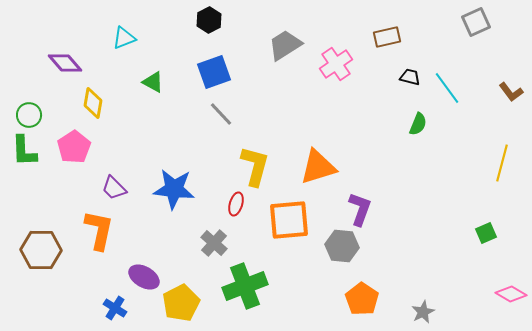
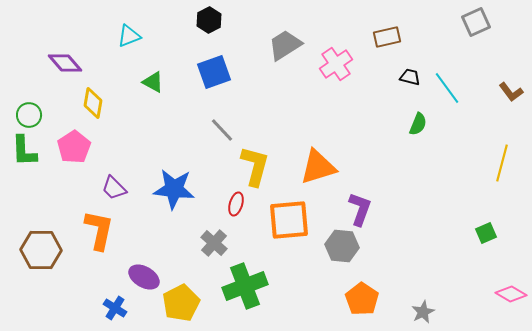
cyan triangle: moved 5 px right, 2 px up
gray line: moved 1 px right, 16 px down
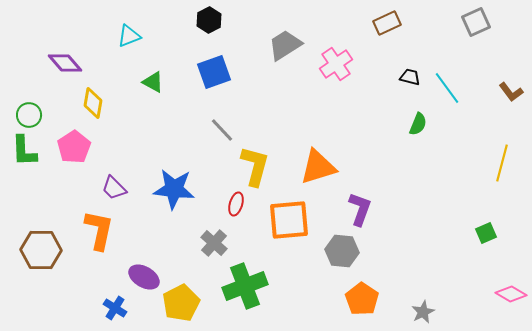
brown rectangle: moved 14 px up; rotated 12 degrees counterclockwise
gray hexagon: moved 5 px down
